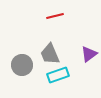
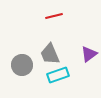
red line: moved 1 px left
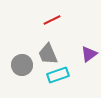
red line: moved 2 px left, 4 px down; rotated 12 degrees counterclockwise
gray trapezoid: moved 2 px left
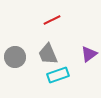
gray circle: moved 7 px left, 8 px up
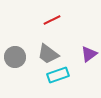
gray trapezoid: rotated 30 degrees counterclockwise
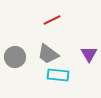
purple triangle: rotated 24 degrees counterclockwise
cyan rectangle: rotated 25 degrees clockwise
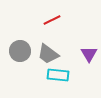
gray circle: moved 5 px right, 6 px up
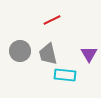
gray trapezoid: rotated 40 degrees clockwise
cyan rectangle: moved 7 px right
